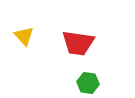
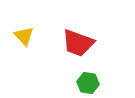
red trapezoid: rotated 12 degrees clockwise
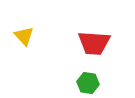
red trapezoid: moved 16 px right; rotated 16 degrees counterclockwise
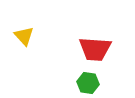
red trapezoid: moved 1 px right, 6 px down
